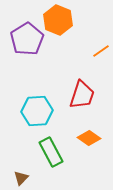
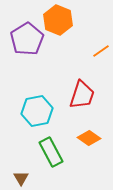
cyan hexagon: rotated 8 degrees counterclockwise
brown triangle: rotated 14 degrees counterclockwise
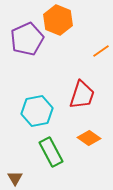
purple pentagon: rotated 8 degrees clockwise
brown triangle: moved 6 px left
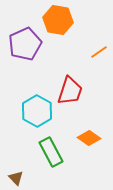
orange hexagon: rotated 12 degrees counterclockwise
purple pentagon: moved 2 px left, 5 px down
orange line: moved 2 px left, 1 px down
red trapezoid: moved 12 px left, 4 px up
cyan hexagon: rotated 20 degrees counterclockwise
brown triangle: moved 1 px right; rotated 14 degrees counterclockwise
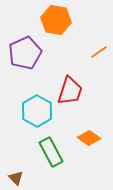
orange hexagon: moved 2 px left
purple pentagon: moved 9 px down
